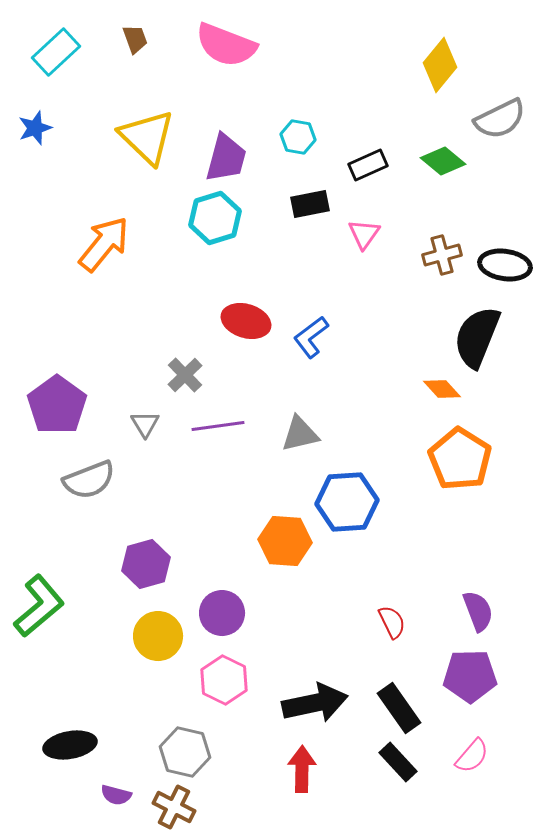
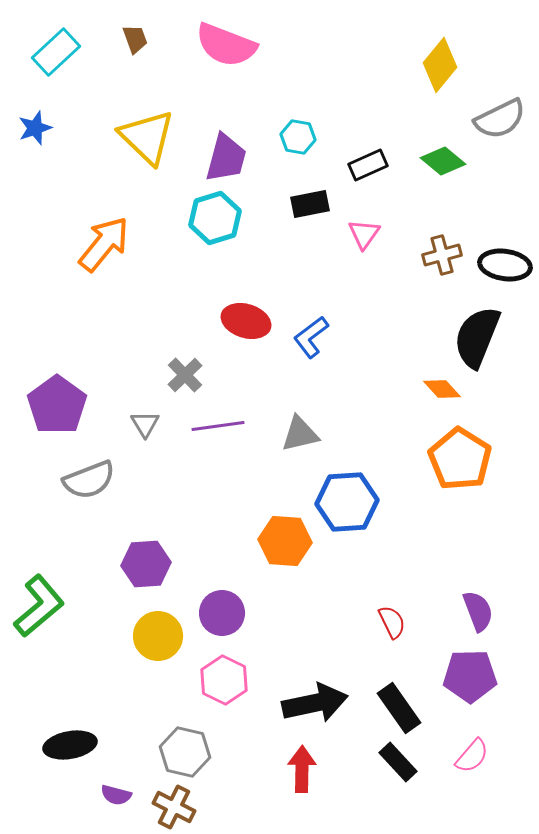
purple hexagon at (146, 564): rotated 12 degrees clockwise
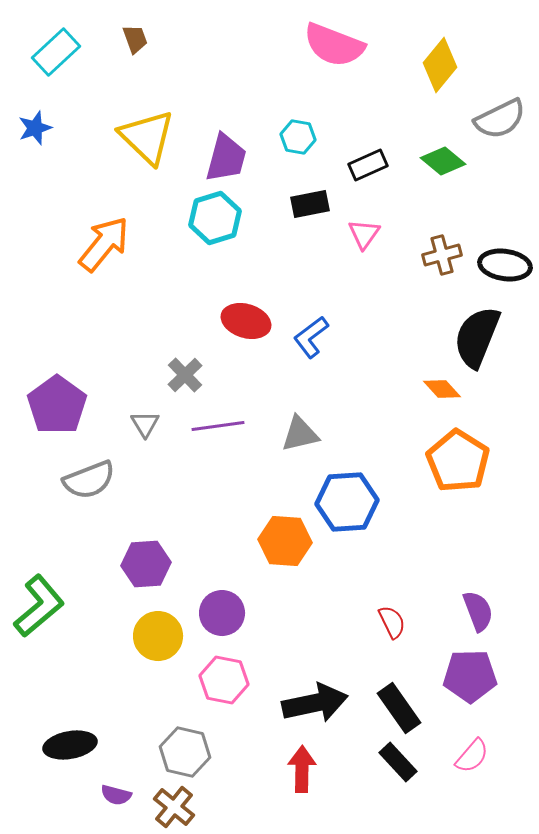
pink semicircle at (226, 45): moved 108 px right
orange pentagon at (460, 459): moved 2 px left, 2 px down
pink hexagon at (224, 680): rotated 15 degrees counterclockwise
brown cross at (174, 807): rotated 12 degrees clockwise
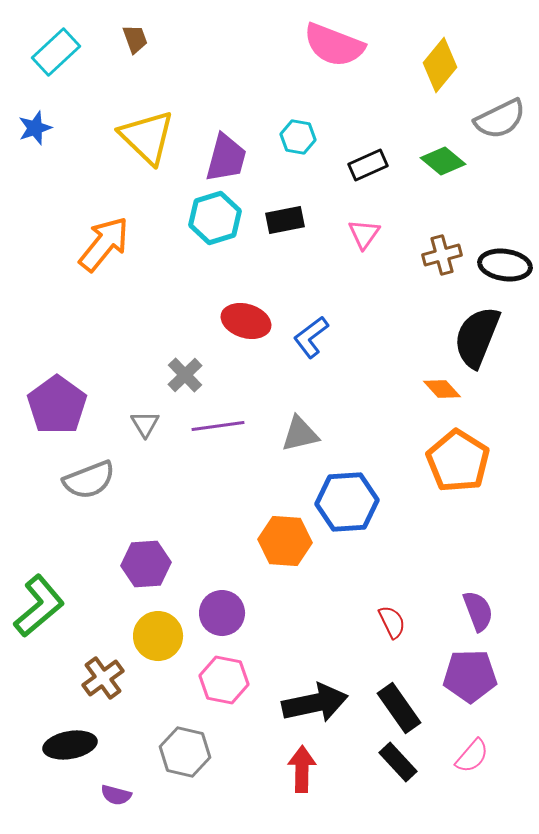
black rectangle at (310, 204): moved 25 px left, 16 px down
brown cross at (174, 807): moved 71 px left, 129 px up; rotated 15 degrees clockwise
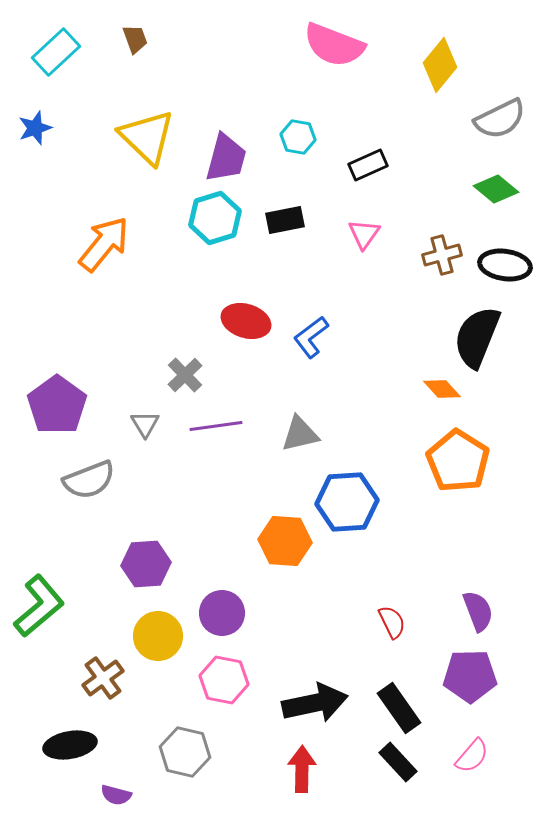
green diamond at (443, 161): moved 53 px right, 28 px down
purple line at (218, 426): moved 2 px left
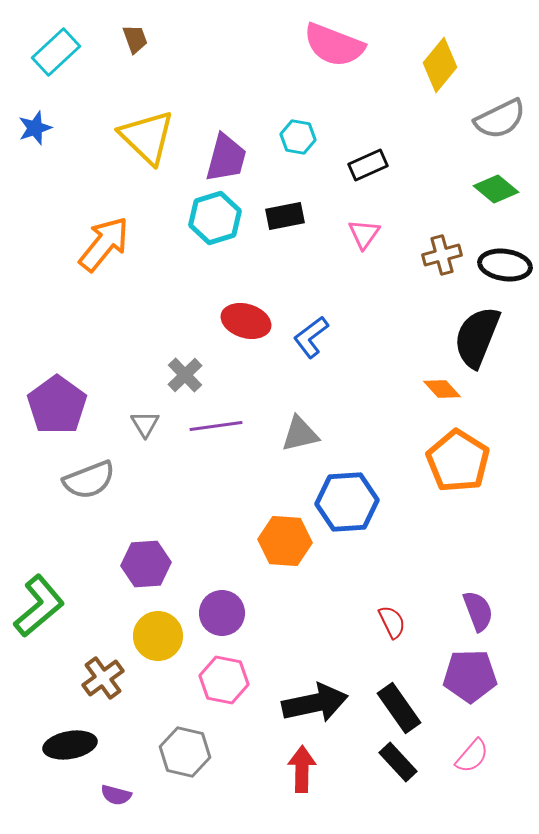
black rectangle at (285, 220): moved 4 px up
